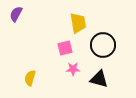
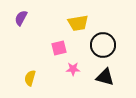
purple semicircle: moved 5 px right, 4 px down
yellow trapezoid: rotated 90 degrees clockwise
pink square: moved 6 px left
black triangle: moved 6 px right, 2 px up
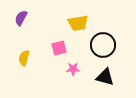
yellow semicircle: moved 6 px left, 20 px up
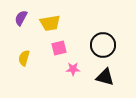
yellow trapezoid: moved 28 px left
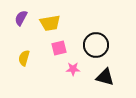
black circle: moved 7 px left
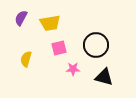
yellow semicircle: moved 2 px right, 1 px down
black triangle: moved 1 px left
